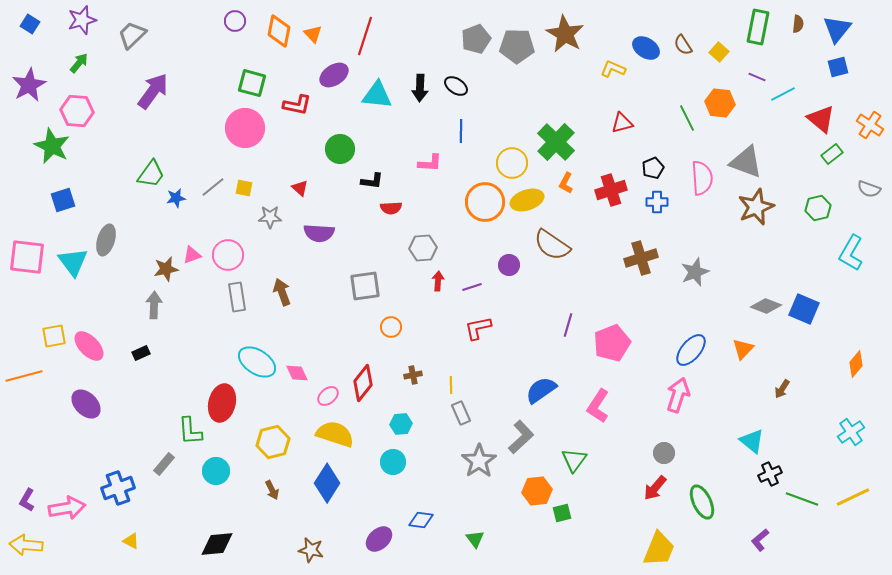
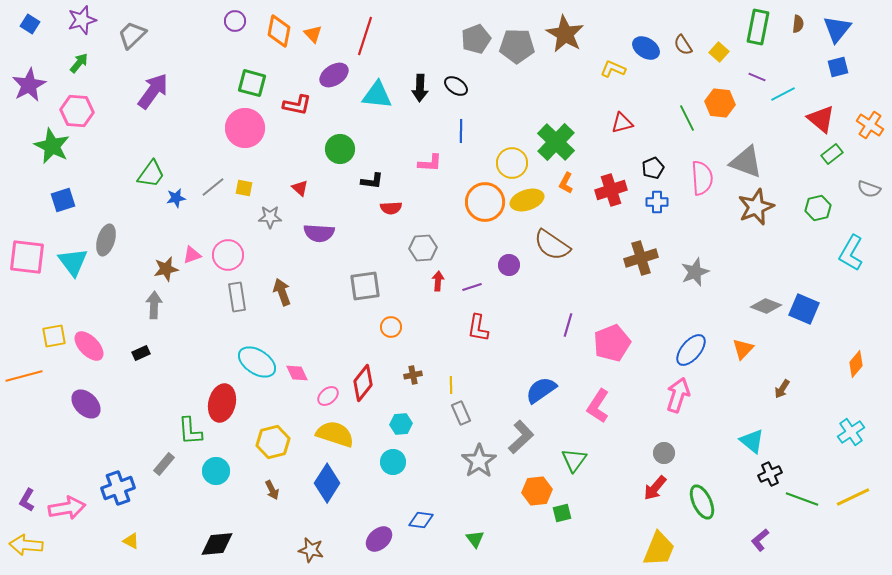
red L-shape at (478, 328): rotated 68 degrees counterclockwise
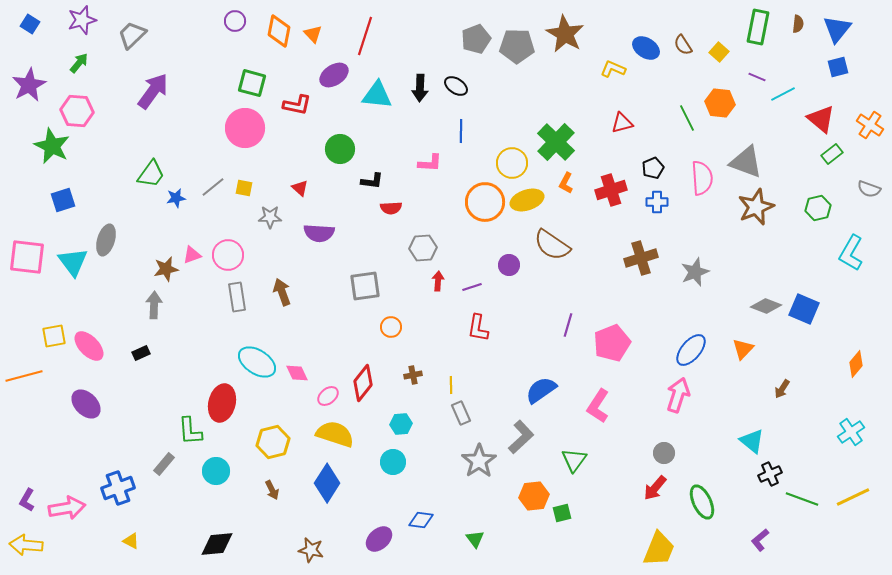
orange hexagon at (537, 491): moved 3 px left, 5 px down
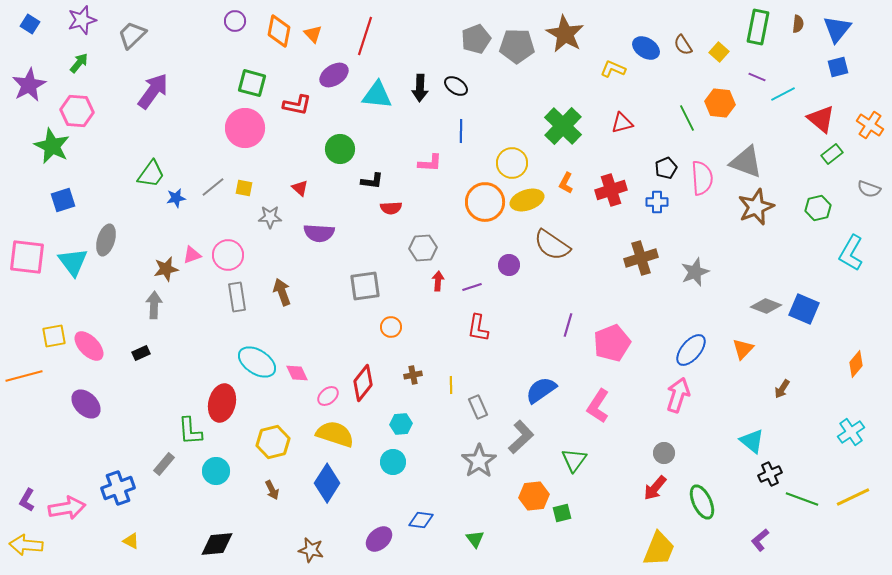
green cross at (556, 142): moved 7 px right, 16 px up
black pentagon at (653, 168): moved 13 px right
gray rectangle at (461, 413): moved 17 px right, 6 px up
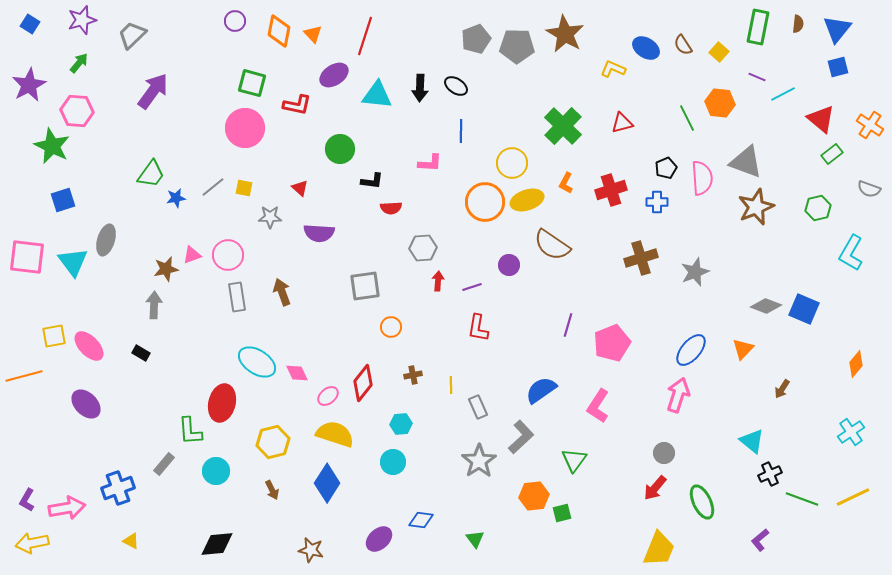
black rectangle at (141, 353): rotated 54 degrees clockwise
yellow arrow at (26, 545): moved 6 px right, 2 px up; rotated 16 degrees counterclockwise
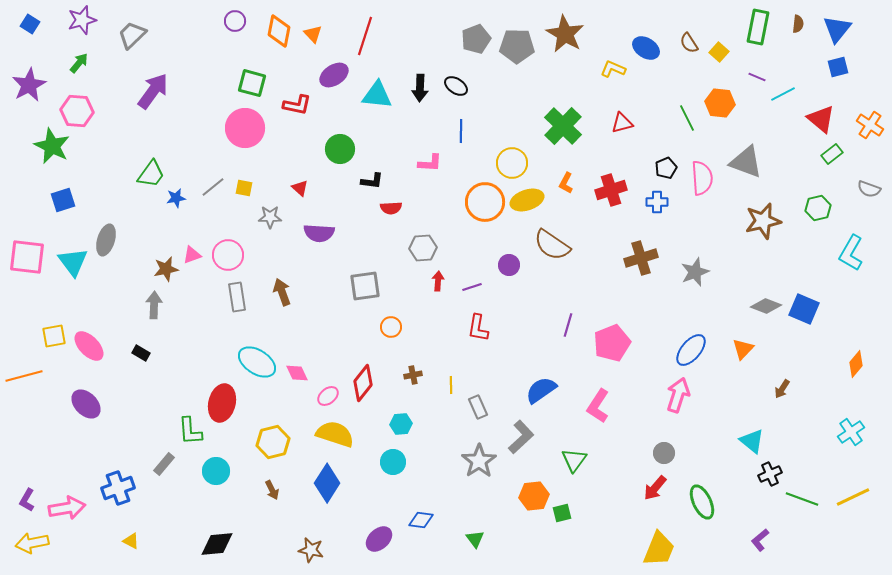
brown semicircle at (683, 45): moved 6 px right, 2 px up
brown star at (756, 207): moved 7 px right, 14 px down; rotated 9 degrees clockwise
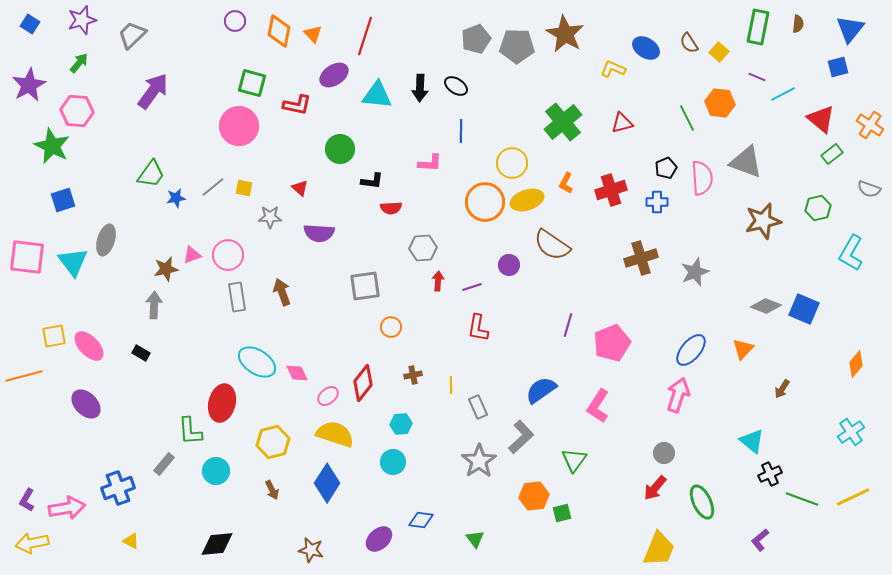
blue triangle at (837, 29): moved 13 px right
green cross at (563, 126): moved 4 px up; rotated 6 degrees clockwise
pink circle at (245, 128): moved 6 px left, 2 px up
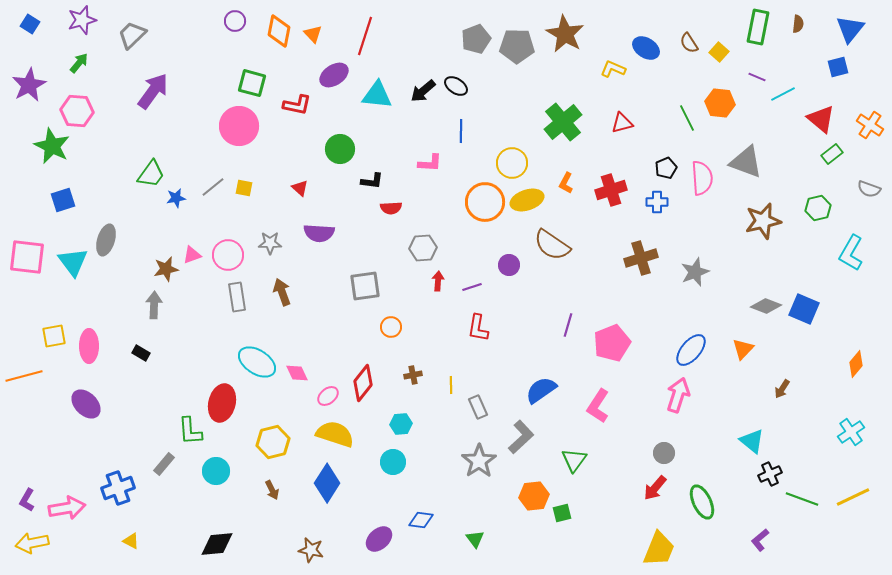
black arrow at (420, 88): moved 3 px right, 3 px down; rotated 48 degrees clockwise
gray star at (270, 217): moved 26 px down
pink ellipse at (89, 346): rotated 44 degrees clockwise
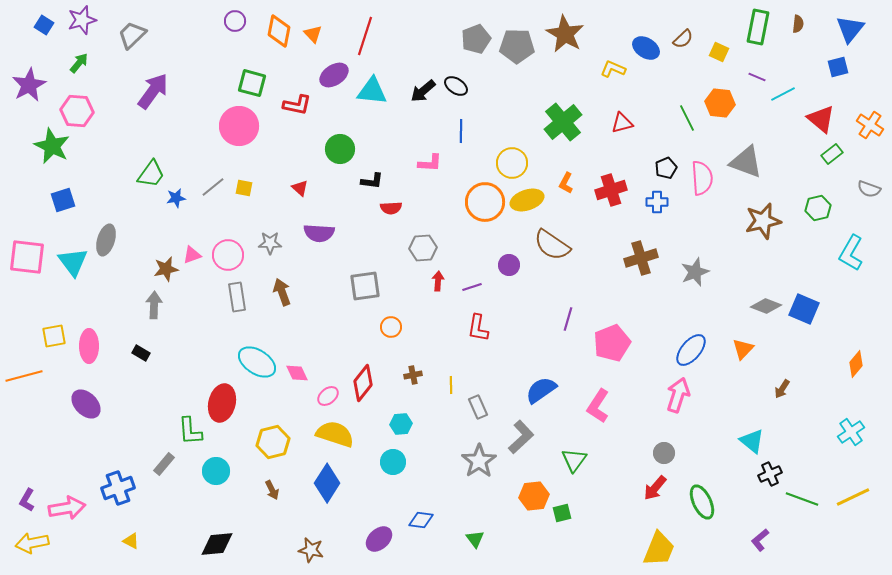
blue square at (30, 24): moved 14 px right, 1 px down
brown semicircle at (689, 43): moved 6 px left, 4 px up; rotated 100 degrees counterclockwise
yellow square at (719, 52): rotated 18 degrees counterclockwise
cyan triangle at (377, 95): moved 5 px left, 4 px up
purple line at (568, 325): moved 6 px up
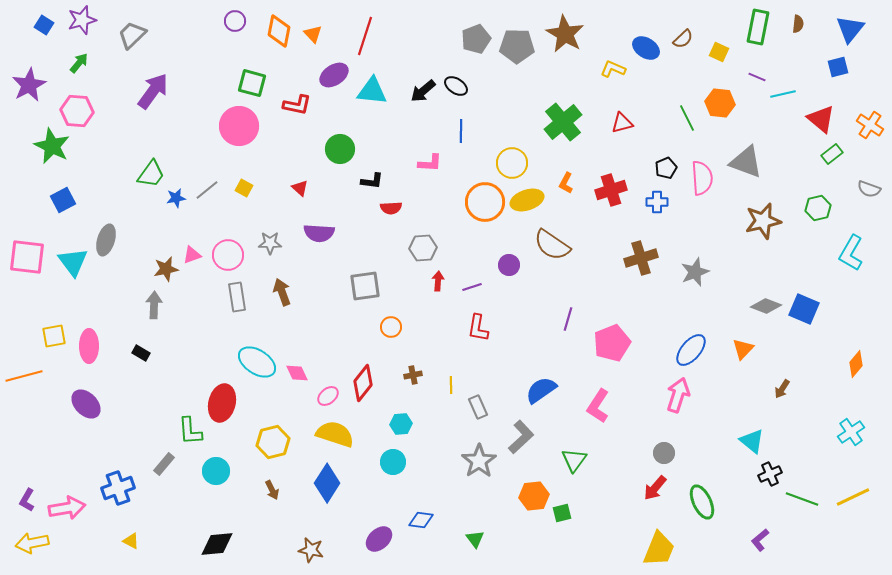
cyan line at (783, 94): rotated 15 degrees clockwise
gray line at (213, 187): moved 6 px left, 3 px down
yellow square at (244, 188): rotated 18 degrees clockwise
blue square at (63, 200): rotated 10 degrees counterclockwise
